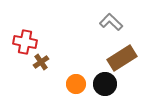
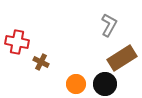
gray L-shape: moved 2 px left, 3 px down; rotated 75 degrees clockwise
red cross: moved 8 px left
brown cross: rotated 28 degrees counterclockwise
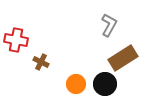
red cross: moved 1 px left, 2 px up
brown rectangle: moved 1 px right
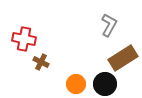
red cross: moved 8 px right, 1 px up
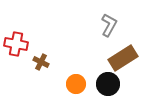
red cross: moved 8 px left, 5 px down
black circle: moved 3 px right
